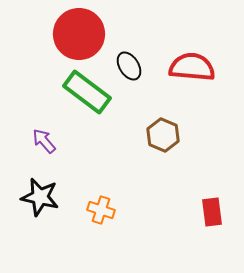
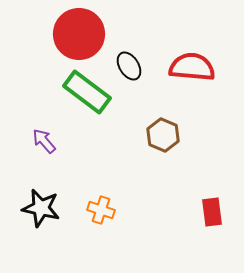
black star: moved 1 px right, 11 px down
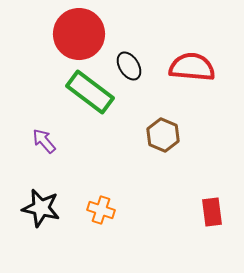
green rectangle: moved 3 px right
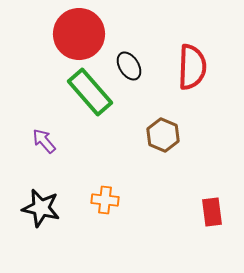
red semicircle: rotated 87 degrees clockwise
green rectangle: rotated 12 degrees clockwise
orange cross: moved 4 px right, 10 px up; rotated 12 degrees counterclockwise
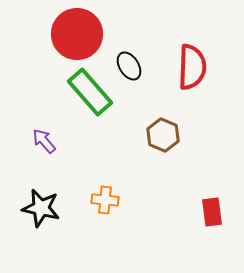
red circle: moved 2 px left
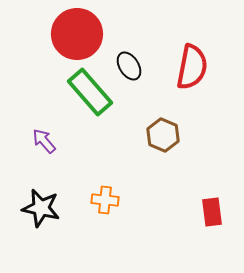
red semicircle: rotated 9 degrees clockwise
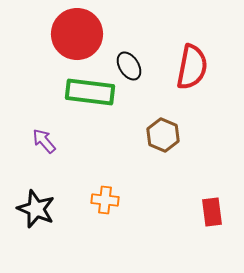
green rectangle: rotated 42 degrees counterclockwise
black star: moved 5 px left, 1 px down; rotated 9 degrees clockwise
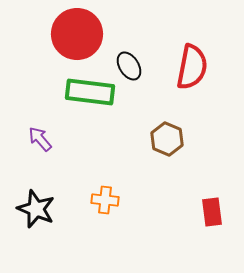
brown hexagon: moved 4 px right, 4 px down
purple arrow: moved 4 px left, 2 px up
